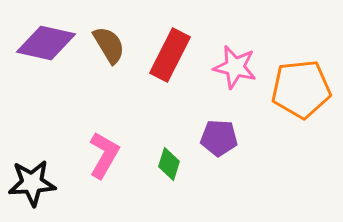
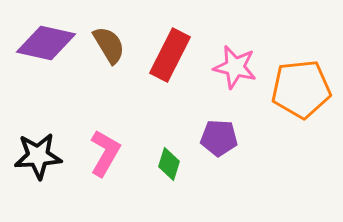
pink L-shape: moved 1 px right, 2 px up
black star: moved 6 px right, 27 px up
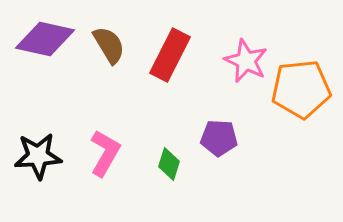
purple diamond: moved 1 px left, 4 px up
pink star: moved 11 px right, 6 px up; rotated 12 degrees clockwise
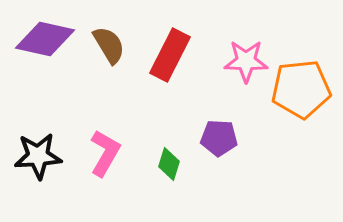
pink star: rotated 24 degrees counterclockwise
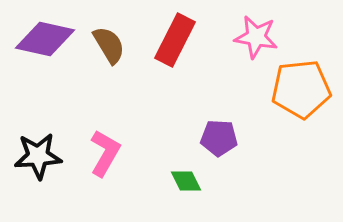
red rectangle: moved 5 px right, 15 px up
pink star: moved 10 px right, 24 px up; rotated 9 degrees clockwise
green diamond: moved 17 px right, 17 px down; rotated 44 degrees counterclockwise
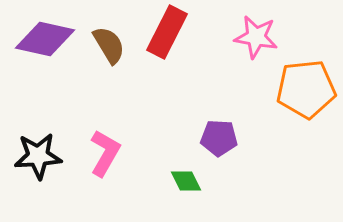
red rectangle: moved 8 px left, 8 px up
orange pentagon: moved 5 px right
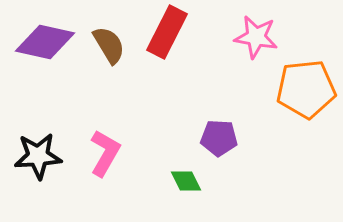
purple diamond: moved 3 px down
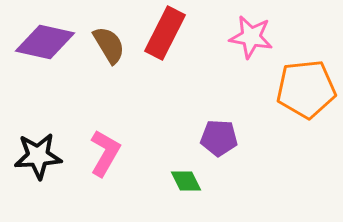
red rectangle: moved 2 px left, 1 px down
pink star: moved 5 px left
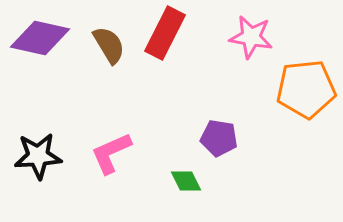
purple diamond: moved 5 px left, 4 px up
purple pentagon: rotated 6 degrees clockwise
pink L-shape: moved 6 px right; rotated 144 degrees counterclockwise
